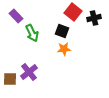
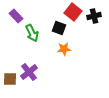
black cross: moved 2 px up
black square: moved 3 px left, 3 px up
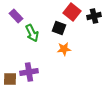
red square: moved 1 px left
purple cross: rotated 30 degrees clockwise
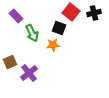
red square: moved 1 px left
black cross: moved 3 px up
orange star: moved 11 px left, 4 px up
purple cross: moved 1 px down; rotated 30 degrees counterclockwise
brown square: moved 17 px up; rotated 24 degrees counterclockwise
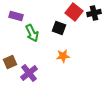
red square: moved 3 px right
purple rectangle: rotated 32 degrees counterclockwise
orange star: moved 10 px right, 11 px down
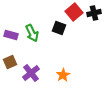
red square: rotated 12 degrees clockwise
purple rectangle: moved 5 px left, 19 px down
orange star: moved 19 px down; rotated 24 degrees counterclockwise
purple cross: moved 2 px right
